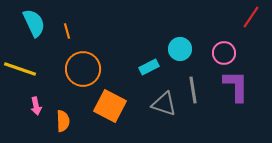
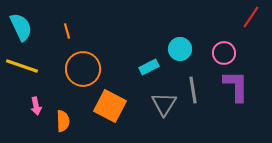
cyan semicircle: moved 13 px left, 4 px down
yellow line: moved 2 px right, 3 px up
gray triangle: rotated 44 degrees clockwise
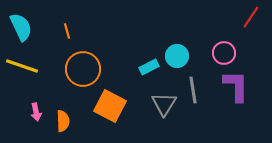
cyan circle: moved 3 px left, 7 px down
pink arrow: moved 6 px down
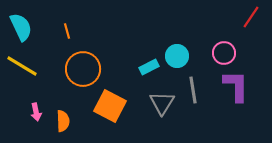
yellow line: rotated 12 degrees clockwise
gray triangle: moved 2 px left, 1 px up
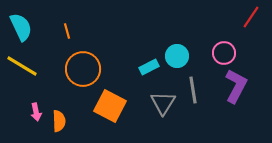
purple L-shape: rotated 28 degrees clockwise
gray triangle: moved 1 px right
orange semicircle: moved 4 px left
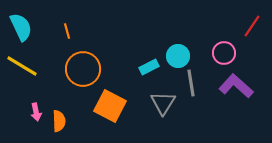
red line: moved 1 px right, 9 px down
cyan circle: moved 1 px right
purple L-shape: rotated 76 degrees counterclockwise
gray line: moved 2 px left, 7 px up
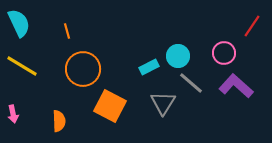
cyan semicircle: moved 2 px left, 4 px up
gray line: rotated 40 degrees counterclockwise
pink arrow: moved 23 px left, 2 px down
